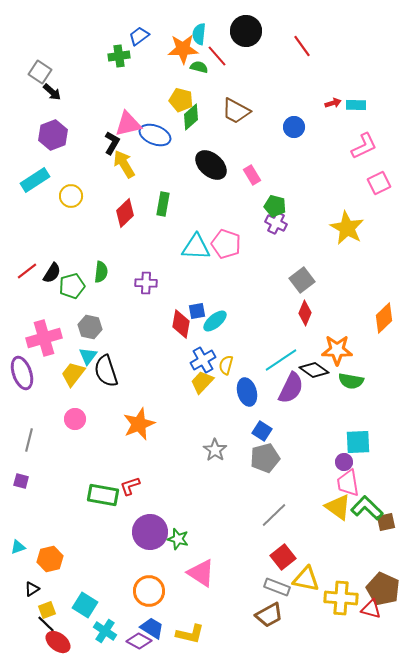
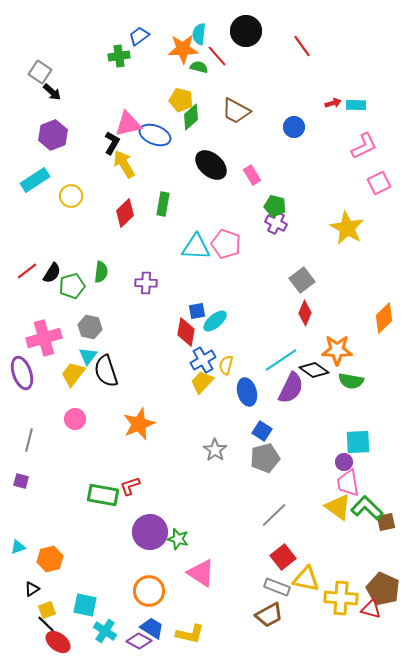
red diamond at (181, 324): moved 5 px right, 8 px down
cyan square at (85, 605): rotated 20 degrees counterclockwise
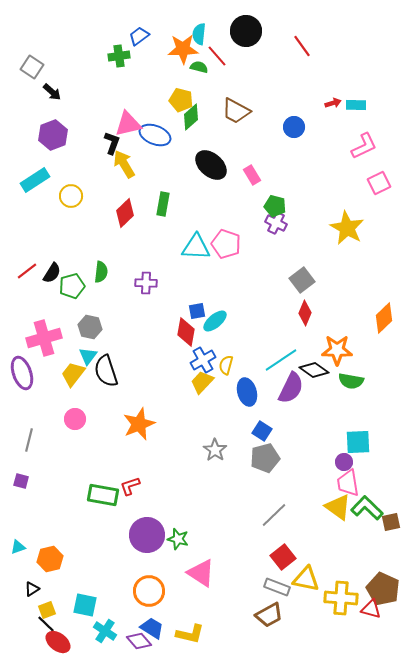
gray square at (40, 72): moved 8 px left, 5 px up
black L-shape at (112, 143): rotated 10 degrees counterclockwise
brown square at (386, 522): moved 5 px right
purple circle at (150, 532): moved 3 px left, 3 px down
purple diamond at (139, 641): rotated 20 degrees clockwise
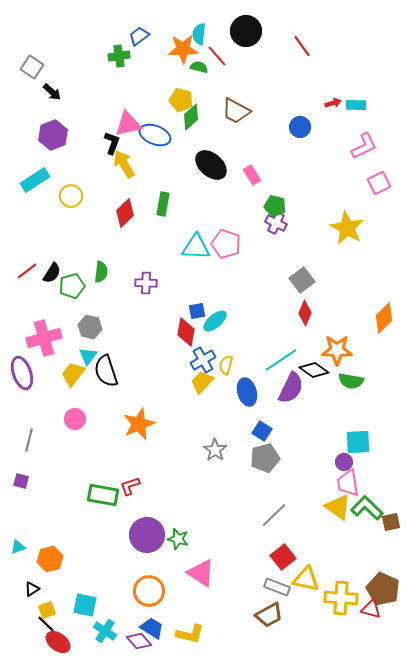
blue circle at (294, 127): moved 6 px right
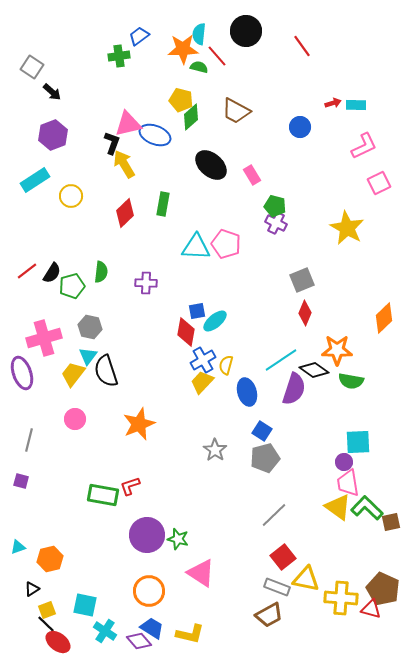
gray square at (302, 280): rotated 15 degrees clockwise
purple semicircle at (291, 388): moved 3 px right, 1 px down; rotated 8 degrees counterclockwise
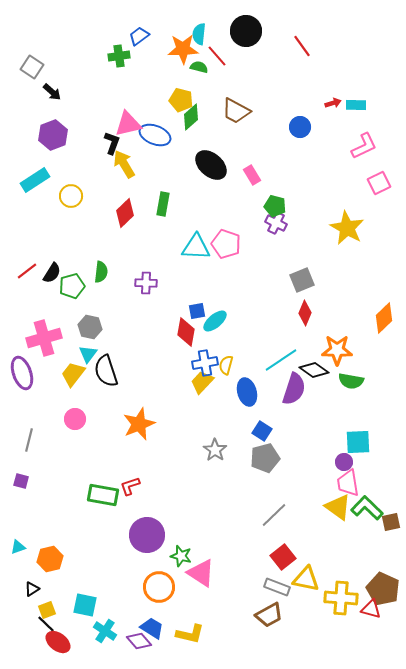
cyan triangle at (88, 356): moved 2 px up
blue cross at (203, 360): moved 2 px right, 3 px down; rotated 20 degrees clockwise
green star at (178, 539): moved 3 px right, 17 px down
orange circle at (149, 591): moved 10 px right, 4 px up
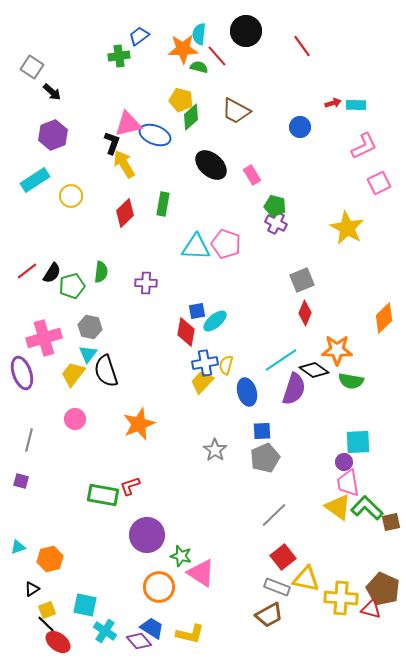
blue square at (262, 431): rotated 36 degrees counterclockwise
gray pentagon at (265, 458): rotated 8 degrees counterclockwise
